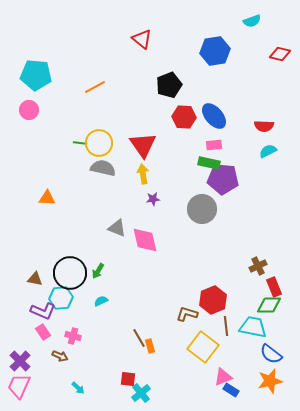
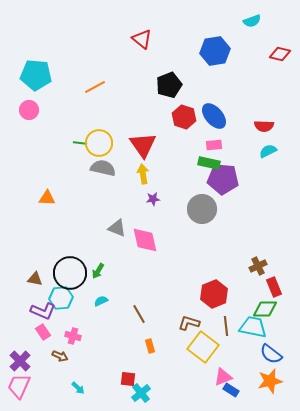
red hexagon at (184, 117): rotated 15 degrees clockwise
red hexagon at (213, 300): moved 1 px right, 6 px up
green diamond at (269, 305): moved 4 px left, 4 px down
brown L-shape at (187, 314): moved 2 px right, 9 px down
brown line at (139, 338): moved 24 px up
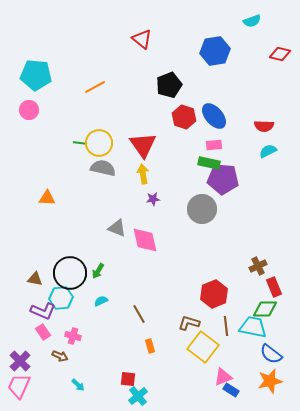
cyan arrow at (78, 388): moved 3 px up
cyan cross at (141, 393): moved 3 px left, 3 px down
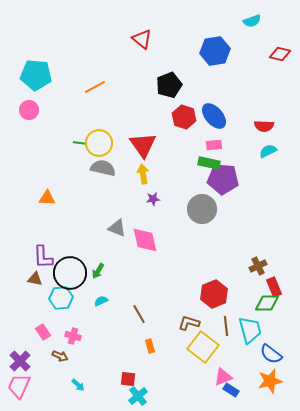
green diamond at (265, 309): moved 2 px right, 6 px up
purple L-shape at (43, 311): moved 54 px up; rotated 65 degrees clockwise
cyan trapezoid at (253, 327): moved 3 px left, 3 px down; rotated 64 degrees clockwise
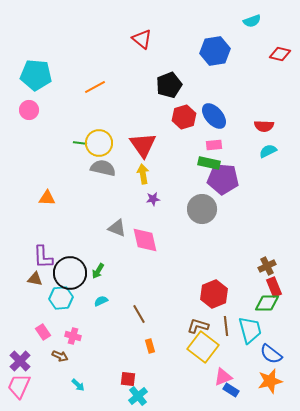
red hexagon at (184, 117): rotated 25 degrees clockwise
brown cross at (258, 266): moved 9 px right
brown L-shape at (189, 323): moved 9 px right, 3 px down
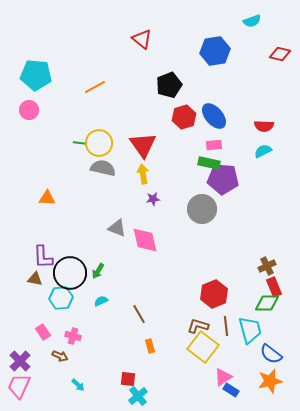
cyan semicircle at (268, 151): moved 5 px left
pink triangle at (223, 377): rotated 12 degrees counterclockwise
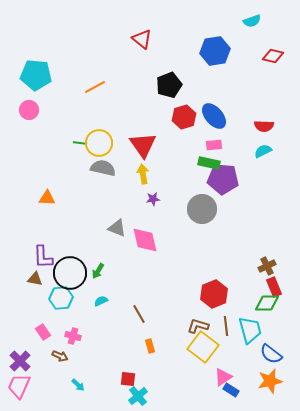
red diamond at (280, 54): moved 7 px left, 2 px down
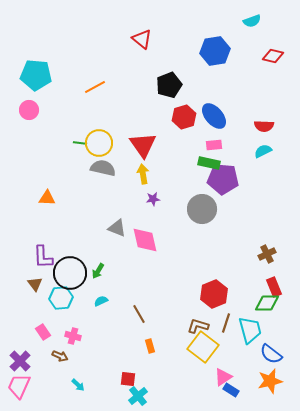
brown cross at (267, 266): moved 12 px up
brown triangle at (35, 279): moved 5 px down; rotated 42 degrees clockwise
brown line at (226, 326): moved 3 px up; rotated 24 degrees clockwise
